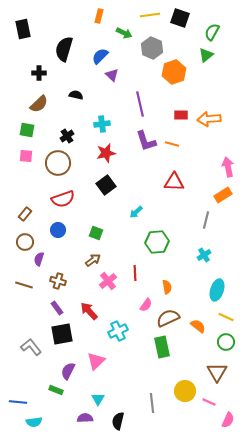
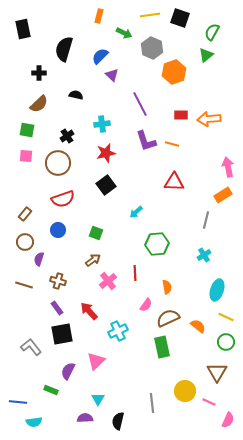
purple line at (140, 104): rotated 15 degrees counterclockwise
green hexagon at (157, 242): moved 2 px down
green rectangle at (56, 390): moved 5 px left
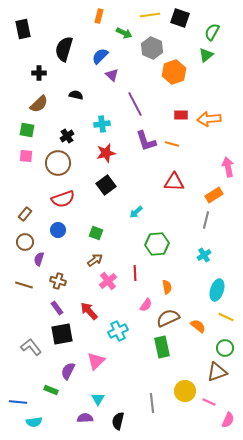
purple line at (140, 104): moved 5 px left
orange rectangle at (223, 195): moved 9 px left
brown arrow at (93, 260): moved 2 px right
green circle at (226, 342): moved 1 px left, 6 px down
brown triangle at (217, 372): rotated 40 degrees clockwise
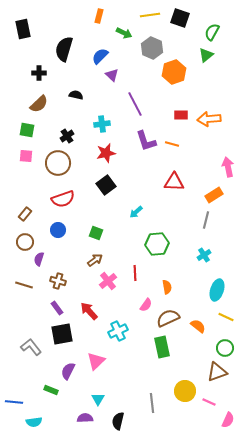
blue line at (18, 402): moved 4 px left
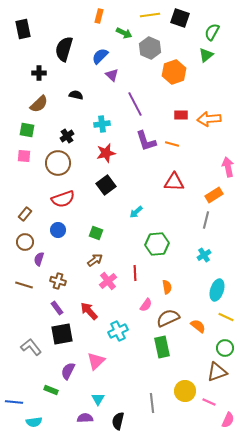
gray hexagon at (152, 48): moved 2 px left
pink square at (26, 156): moved 2 px left
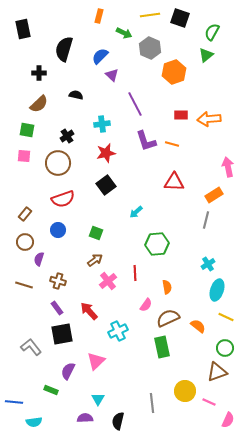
cyan cross at (204, 255): moved 4 px right, 9 px down
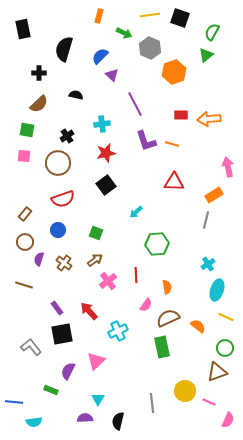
red line at (135, 273): moved 1 px right, 2 px down
brown cross at (58, 281): moved 6 px right, 18 px up; rotated 21 degrees clockwise
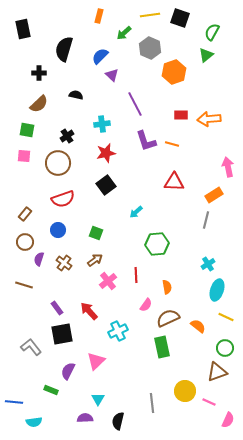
green arrow at (124, 33): rotated 112 degrees clockwise
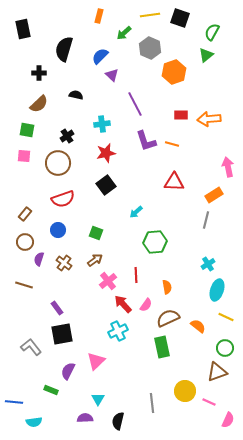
green hexagon at (157, 244): moved 2 px left, 2 px up
red arrow at (89, 311): moved 34 px right, 7 px up
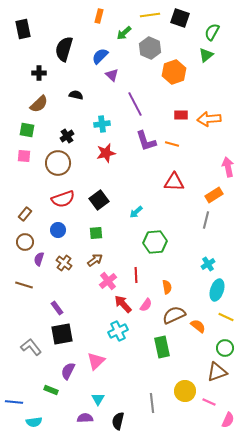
black square at (106, 185): moved 7 px left, 15 px down
green square at (96, 233): rotated 24 degrees counterclockwise
brown semicircle at (168, 318): moved 6 px right, 3 px up
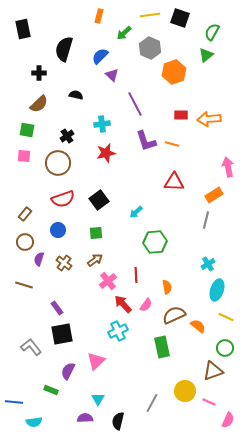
brown triangle at (217, 372): moved 4 px left, 1 px up
gray line at (152, 403): rotated 36 degrees clockwise
